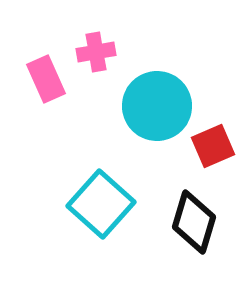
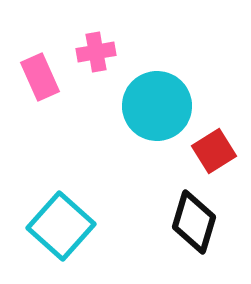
pink rectangle: moved 6 px left, 2 px up
red square: moved 1 px right, 5 px down; rotated 9 degrees counterclockwise
cyan square: moved 40 px left, 22 px down
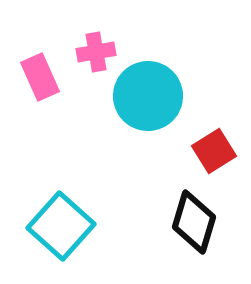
cyan circle: moved 9 px left, 10 px up
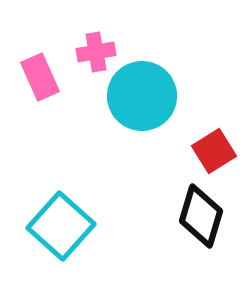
cyan circle: moved 6 px left
black diamond: moved 7 px right, 6 px up
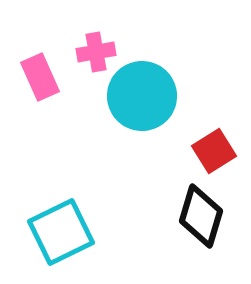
cyan square: moved 6 px down; rotated 22 degrees clockwise
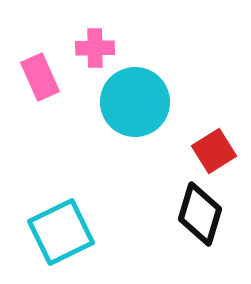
pink cross: moved 1 px left, 4 px up; rotated 9 degrees clockwise
cyan circle: moved 7 px left, 6 px down
black diamond: moved 1 px left, 2 px up
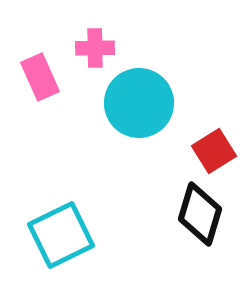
cyan circle: moved 4 px right, 1 px down
cyan square: moved 3 px down
